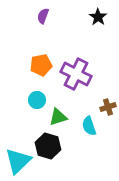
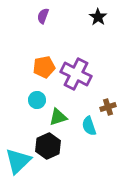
orange pentagon: moved 3 px right, 2 px down
black hexagon: rotated 20 degrees clockwise
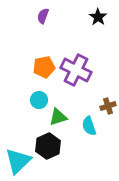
purple cross: moved 4 px up
cyan circle: moved 2 px right
brown cross: moved 1 px up
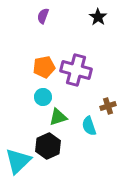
purple cross: rotated 12 degrees counterclockwise
cyan circle: moved 4 px right, 3 px up
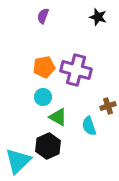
black star: rotated 18 degrees counterclockwise
green triangle: rotated 48 degrees clockwise
